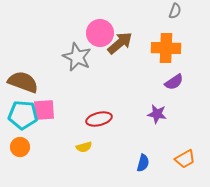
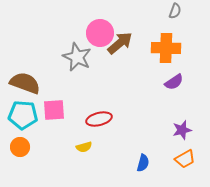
brown semicircle: moved 2 px right, 1 px down
pink square: moved 10 px right
purple star: moved 25 px right, 16 px down; rotated 24 degrees counterclockwise
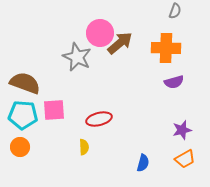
purple semicircle: rotated 18 degrees clockwise
yellow semicircle: rotated 77 degrees counterclockwise
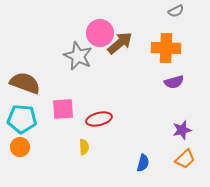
gray semicircle: moved 1 px right; rotated 42 degrees clockwise
gray star: moved 1 px right, 1 px up
pink square: moved 9 px right, 1 px up
cyan pentagon: moved 1 px left, 4 px down
orange trapezoid: rotated 15 degrees counterclockwise
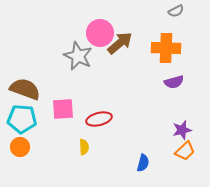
brown semicircle: moved 6 px down
orange trapezoid: moved 8 px up
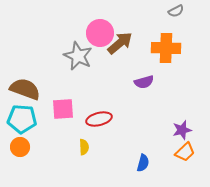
purple semicircle: moved 30 px left
orange trapezoid: moved 1 px down
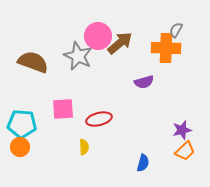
gray semicircle: moved 19 px down; rotated 147 degrees clockwise
pink circle: moved 2 px left, 3 px down
brown semicircle: moved 8 px right, 27 px up
cyan pentagon: moved 5 px down
orange trapezoid: moved 1 px up
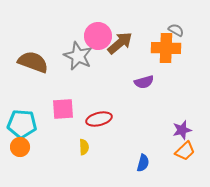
gray semicircle: rotated 91 degrees clockwise
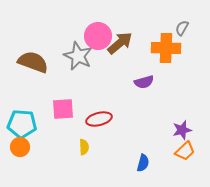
gray semicircle: moved 6 px right, 2 px up; rotated 91 degrees counterclockwise
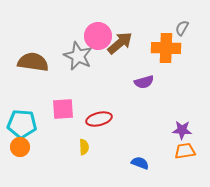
brown semicircle: rotated 12 degrees counterclockwise
purple star: rotated 18 degrees clockwise
orange trapezoid: rotated 145 degrees counterclockwise
blue semicircle: moved 3 px left; rotated 84 degrees counterclockwise
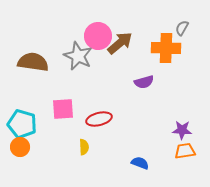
cyan pentagon: rotated 12 degrees clockwise
